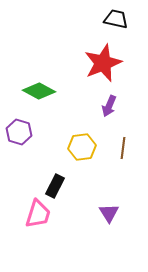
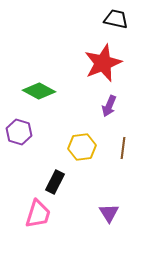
black rectangle: moved 4 px up
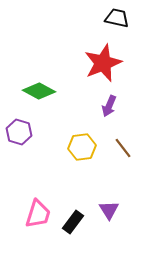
black trapezoid: moved 1 px right, 1 px up
brown line: rotated 45 degrees counterclockwise
black rectangle: moved 18 px right, 40 px down; rotated 10 degrees clockwise
purple triangle: moved 3 px up
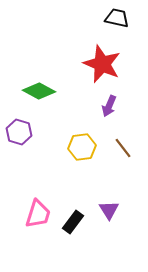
red star: moved 1 px left, 1 px down; rotated 27 degrees counterclockwise
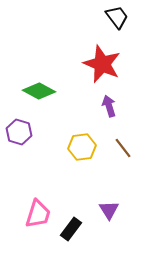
black trapezoid: moved 1 px up; rotated 40 degrees clockwise
purple arrow: rotated 140 degrees clockwise
black rectangle: moved 2 px left, 7 px down
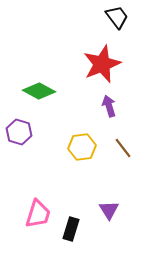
red star: rotated 27 degrees clockwise
black rectangle: rotated 20 degrees counterclockwise
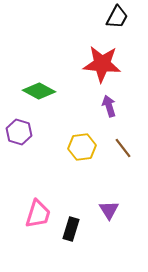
black trapezoid: rotated 65 degrees clockwise
red star: rotated 27 degrees clockwise
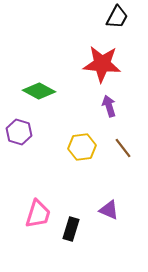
purple triangle: rotated 35 degrees counterclockwise
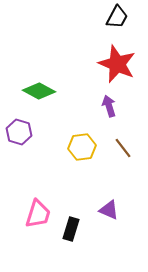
red star: moved 15 px right; rotated 18 degrees clockwise
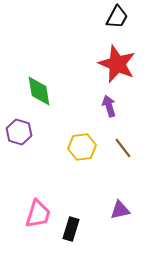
green diamond: rotated 52 degrees clockwise
purple triangle: moved 11 px right; rotated 35 degrees counterclockwise
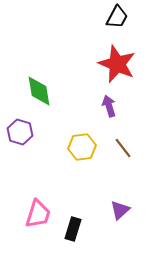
purple hexagon: moved 1 px right
purple triangle: rotated 30 degrees counterclockwise
black rectangle: moved 2 px right
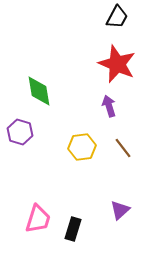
pink trapezoid: moved 5 px down
